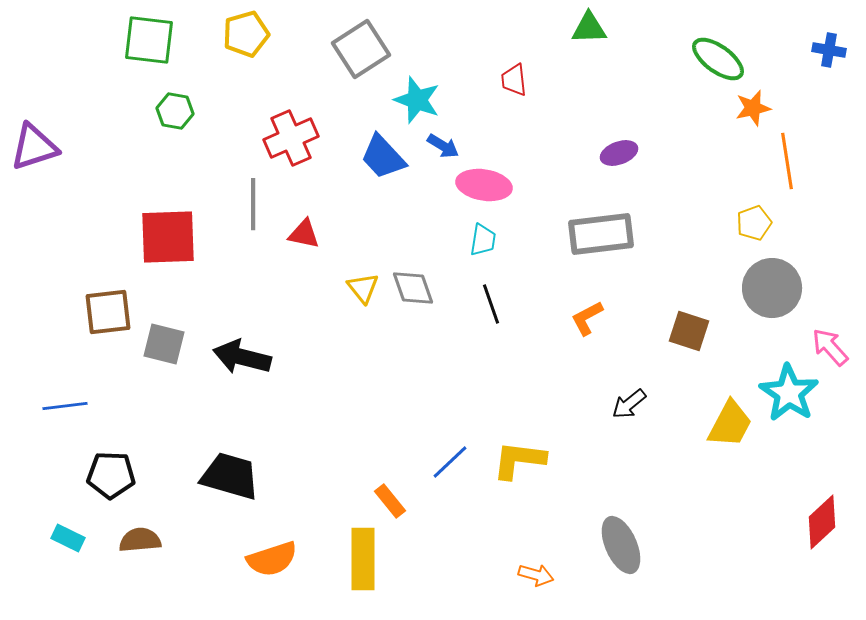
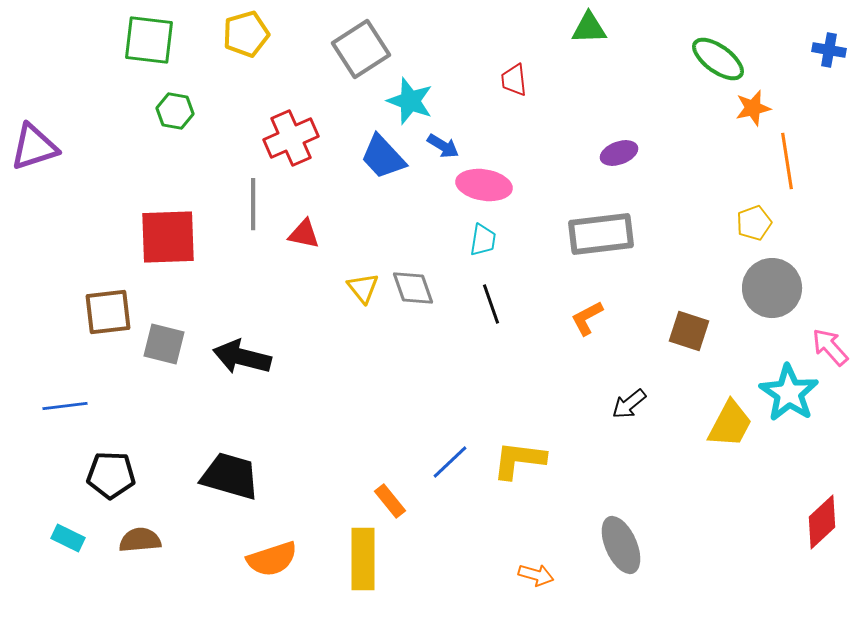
cyan star at (417, 100): moved 7 px left, 1 px down
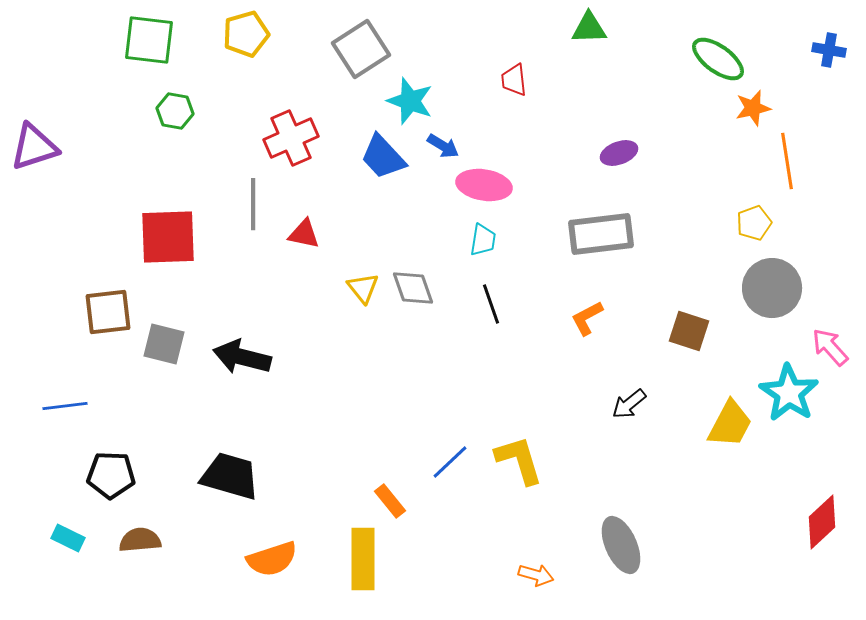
yellow L-shape at (519, 460): rotated 66 degrees clockwise
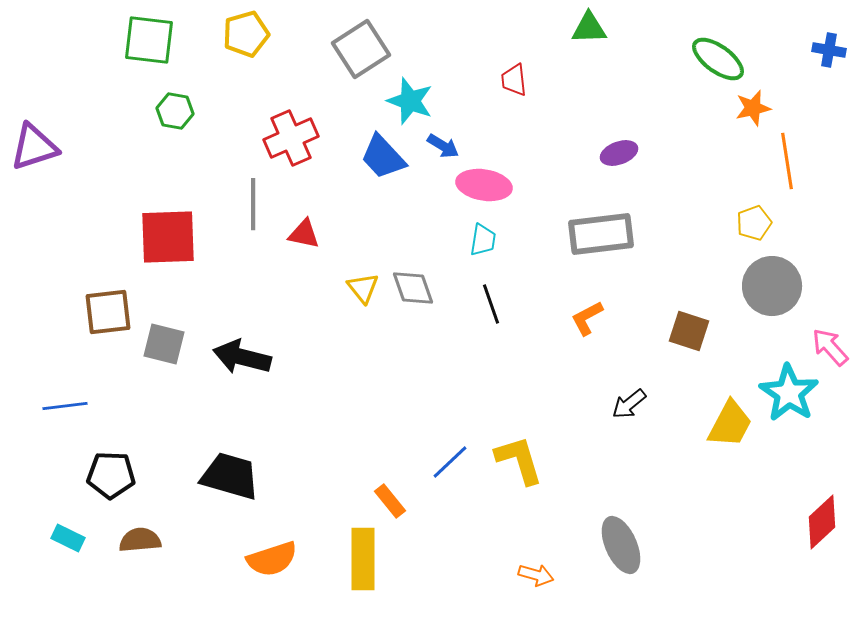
gray circle at (772, 288): moved 2 px up
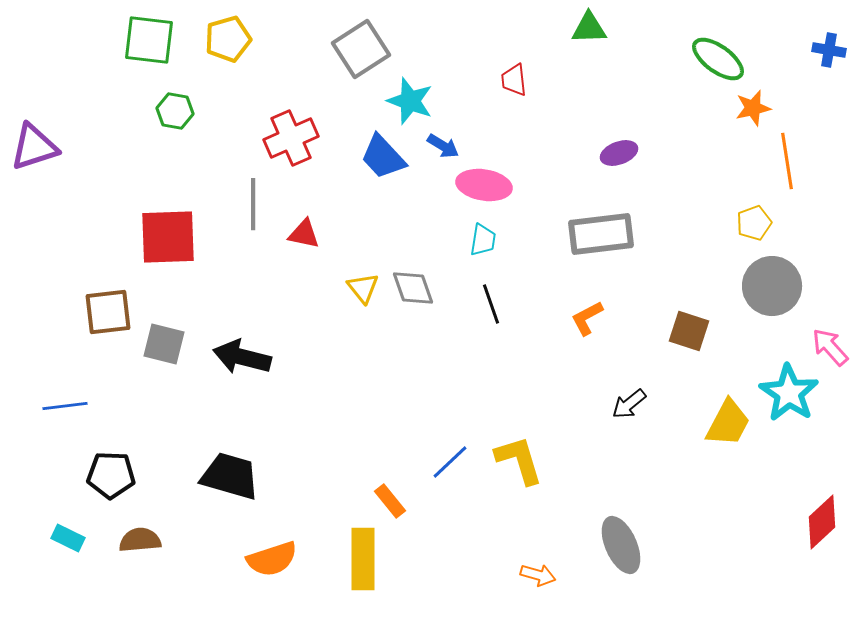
yellow pentagon at (246, 34): moved 18 px left, 5 px down
yellow trapezoid at (730, 424): moved 2 px left, 1 px up
orange arrow at (536, 575): moved 2 px right
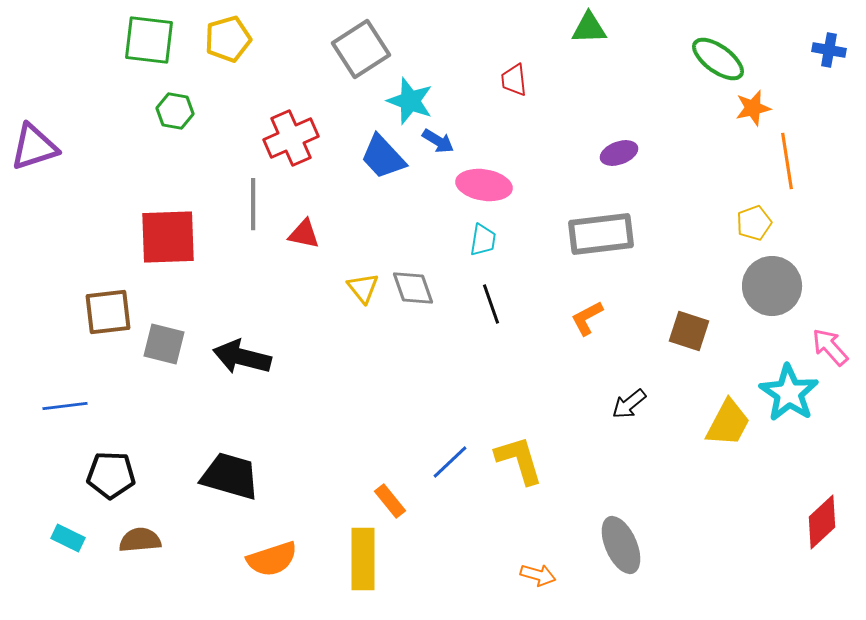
blue arrow at (443, 146): moved 5 px left, 5 px up
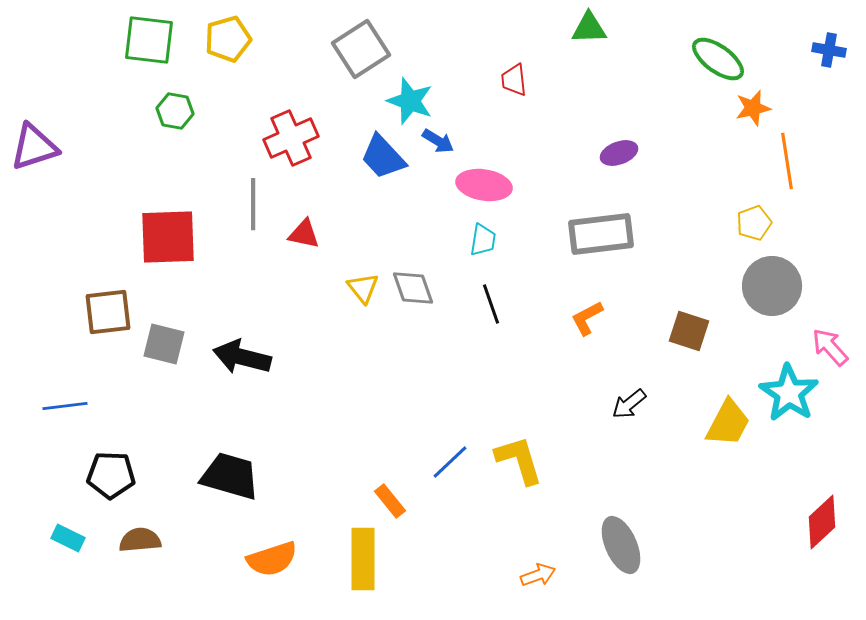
orange arrow at (538, 575): rotated 36 degrees counterclockwise
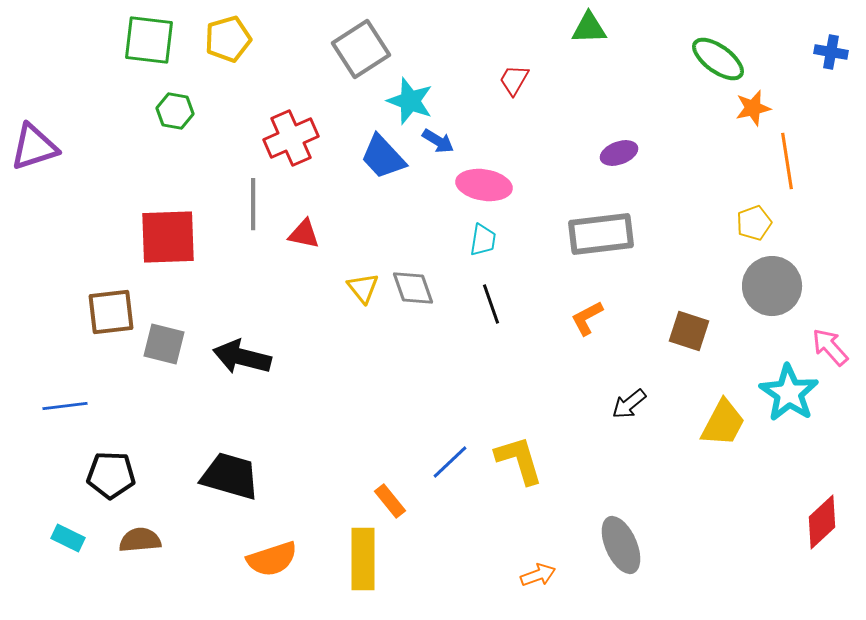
blue cross at (829, 50): moved 2 px right, 2 px down
red trapezoid at (514, 80): rotated 36 degrees clockwise
brown square at (108, 312): moved 3 px right
yellow trapezoid at (728, 423): moved 5 px left
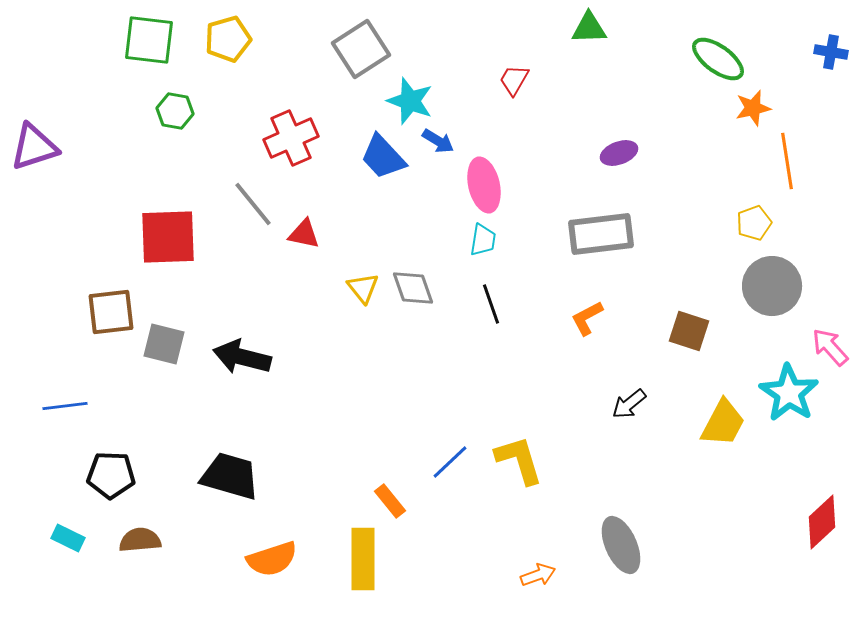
pink ellipse at (484, 185): rotated 68 degrees clockwise
gray line at (253, 204): rotated 39 degrees counterclockwise
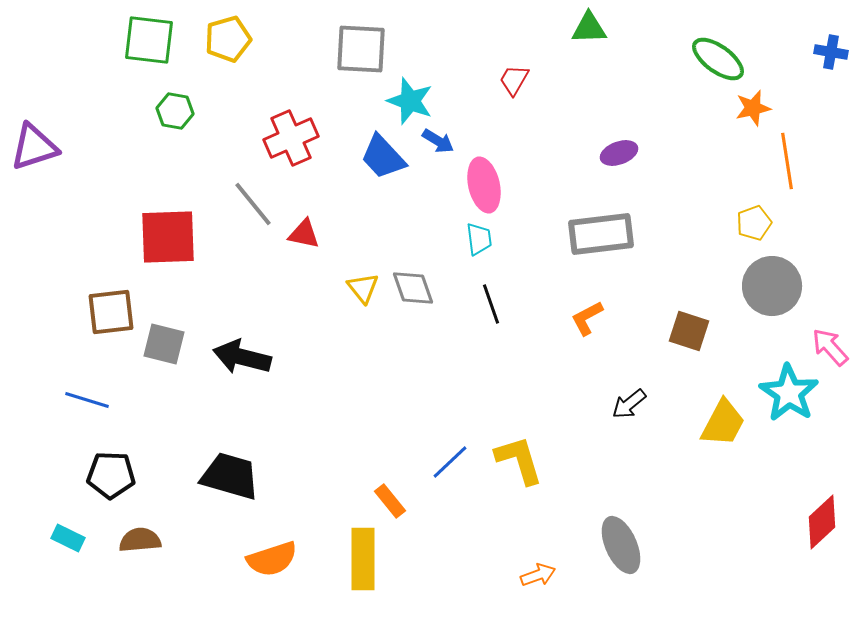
gray square at (361, 49): rotated 36 degrees clockwise
cyan trapezoid at (483, 240): moved 4 px left, 1 px up; rotated 16 degrees counterclockwise
blue line at (65, 406): moved 22 px right, 6 px up; rotated 24 degrees clockwise
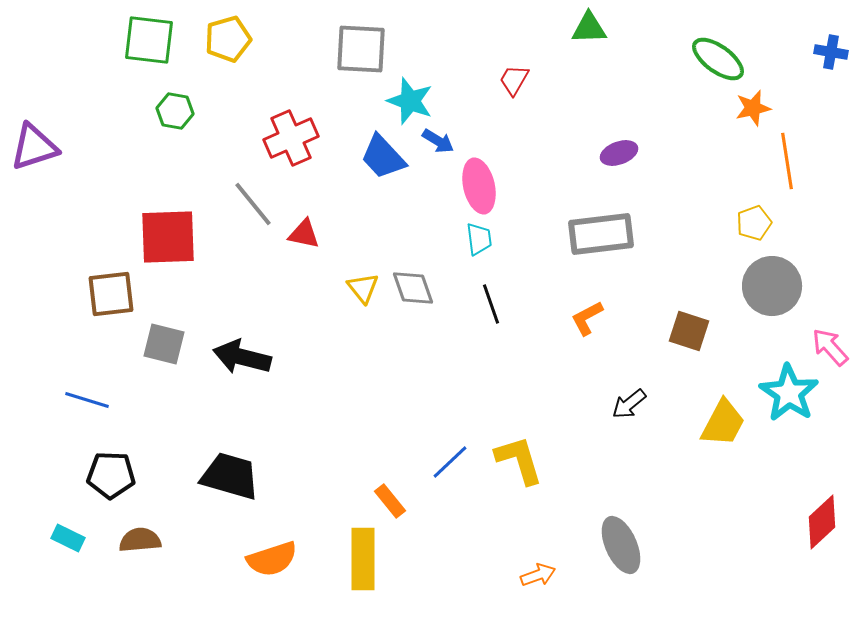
pink ellipse at (484, 185): moved 5 px left, 1 px down
brown square at (111, 312): moved 18 px up
